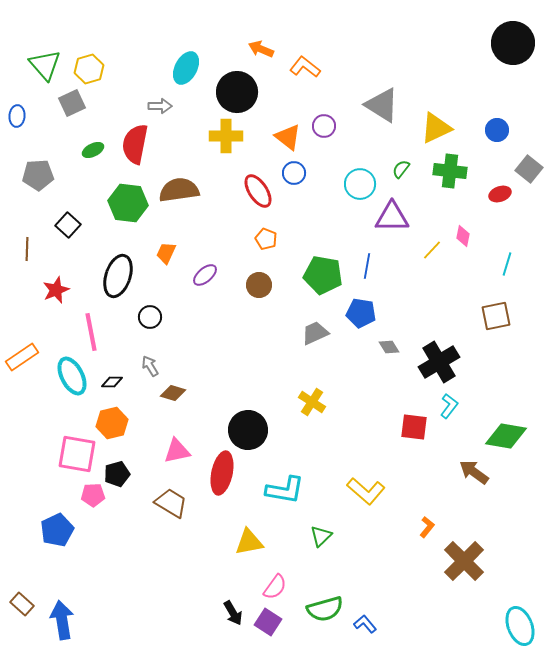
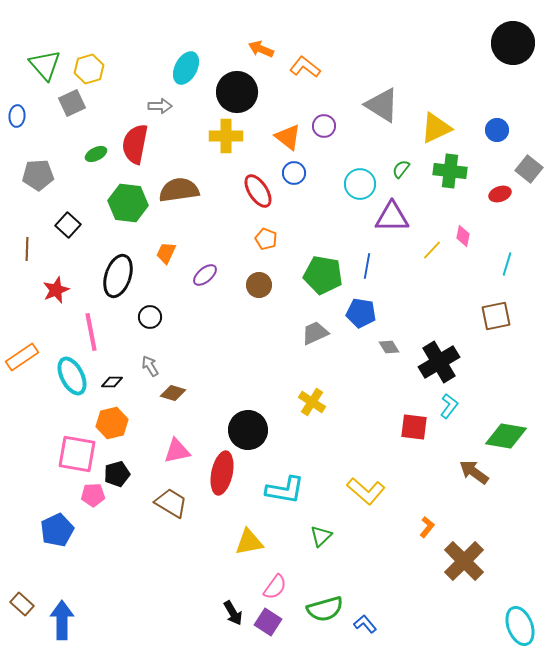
green ellipse at (93, 150): moved 3 px right, 4 px down
blue arrow at (62, 620): rotated 9 degrees clockwise
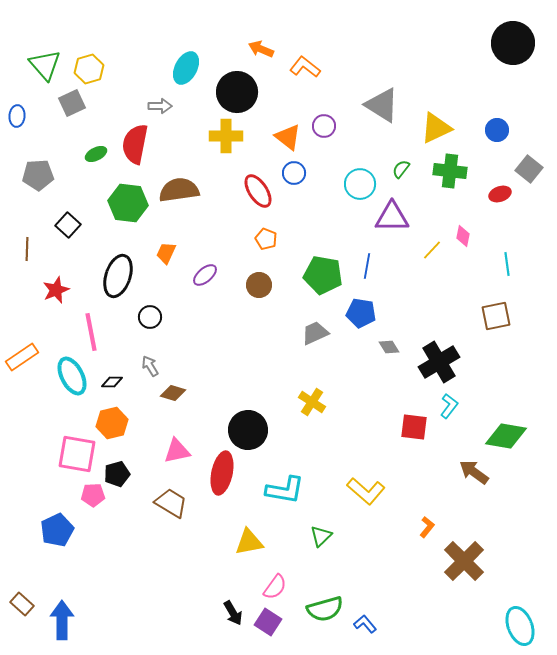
cyan line at (507, 264): rotated 25 degrees counterclockwise
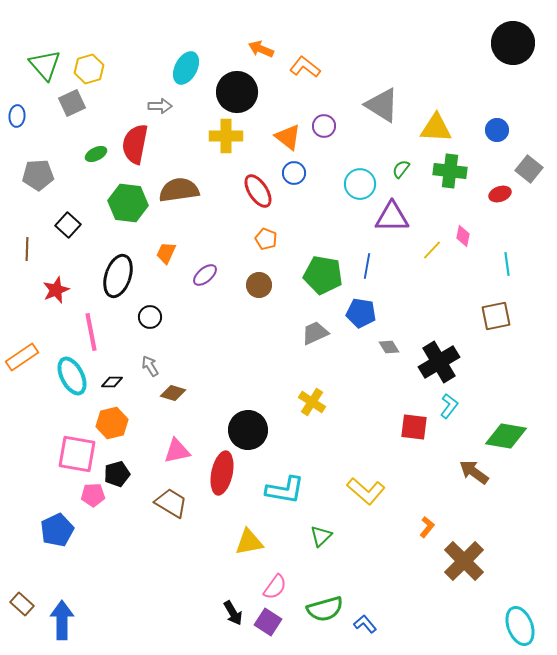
yellow triangle at (436, 128): rotated 28 degrees clockwise
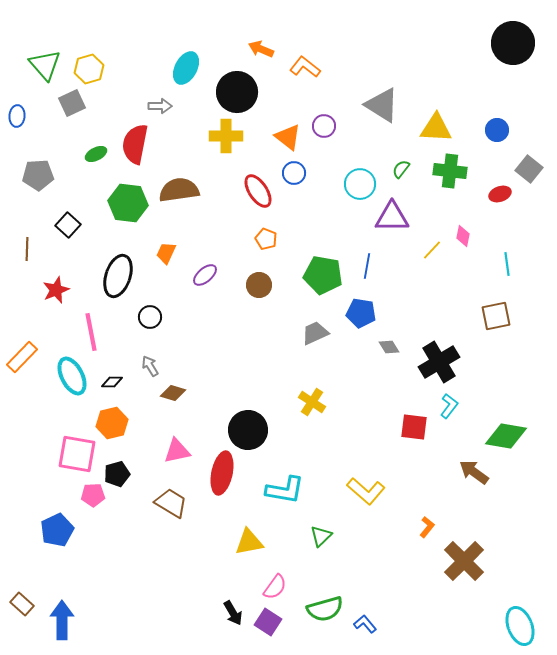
orange rectangle at (22, 357): rotated 12 degrees counterclockwise
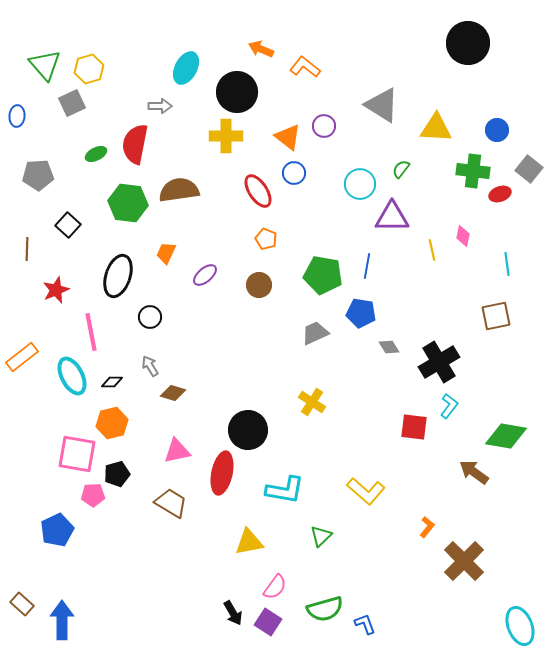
black circle at (513, 43): moved 45 px left
green cross at (450, 171): moved 23 px right
yellow line at (432, 250): rotated 55 degrees counterclockwise
orange rectangle at (22, 357): rotated 8 degrees clockwise
blue L-shape at (365, 624): rotated 20 degrees clockwise
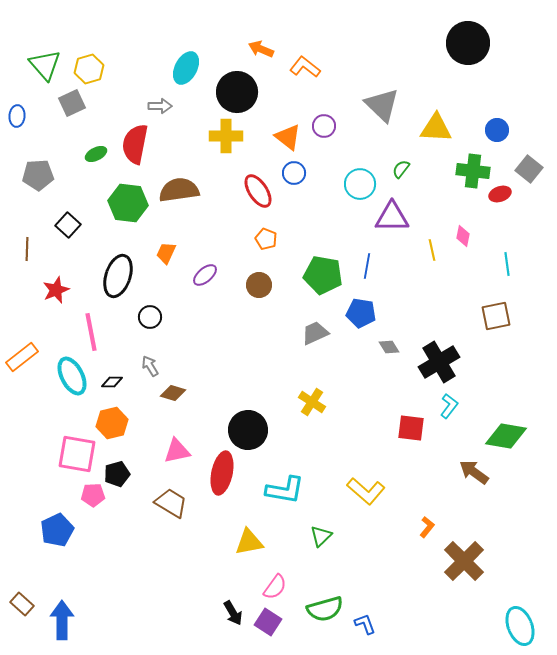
gray triangle at (382, 105): rotated 12 degrees clockwise
red square at (414, 427): moved 3 px left, 1 px down
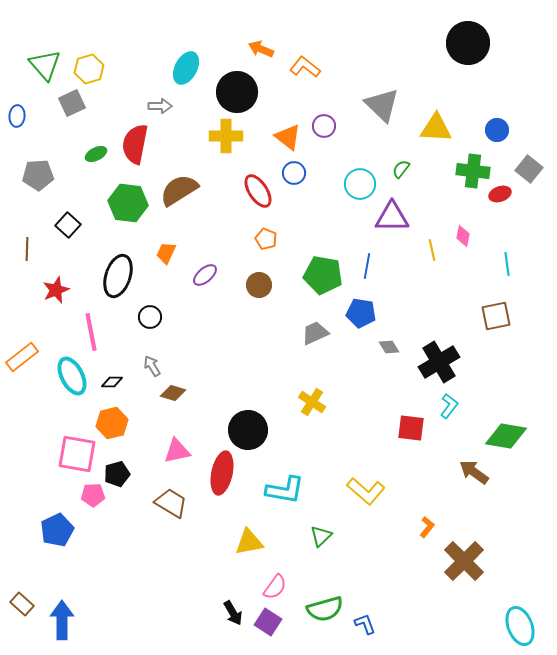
brown semicircle at (179, 190): rotated 24 degrees counterclockwise
gray arrow at (150, 366): moved 2 px right
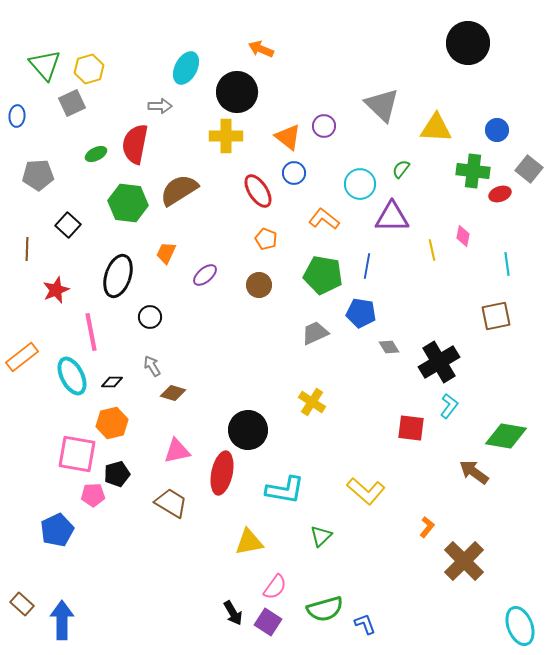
orange L-shape at (305, 67): moved 19 px right, 152 px down
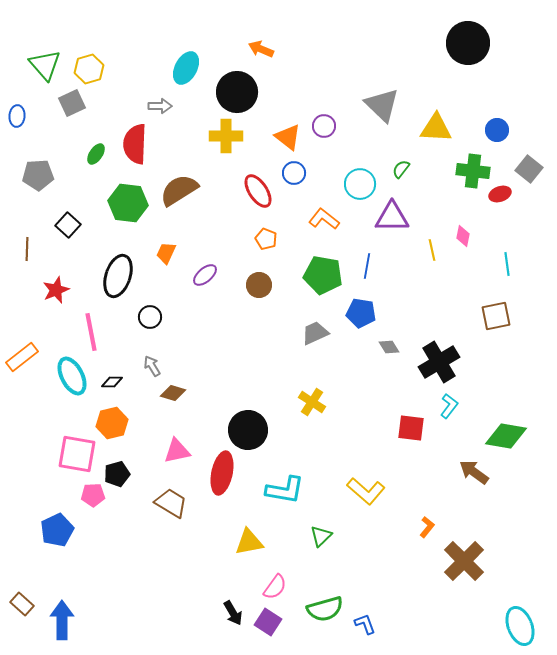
red semicircle at (135, 144): rotated 9 degrees counterclockwise
green ellipse at (96, 154): rotated 30 degrees counterclockwise
